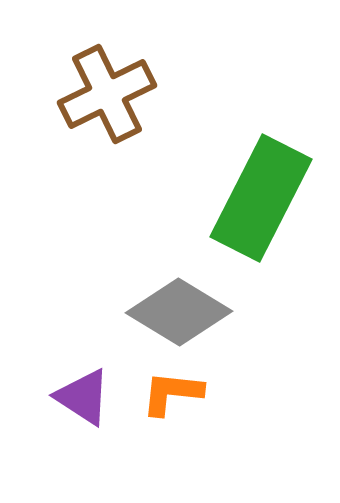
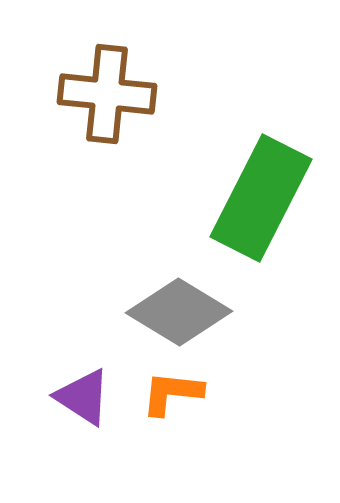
brown cross: rotated 32 degrees clockwise
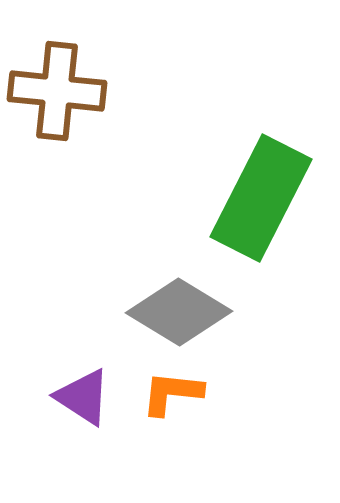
brown cross: moved 50 px left, 3 px up
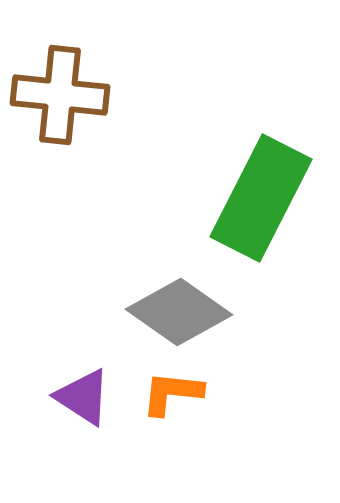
brown cross: moved 3 px right, 4 px down
gray diamond: rotated 4 degrees clockwise
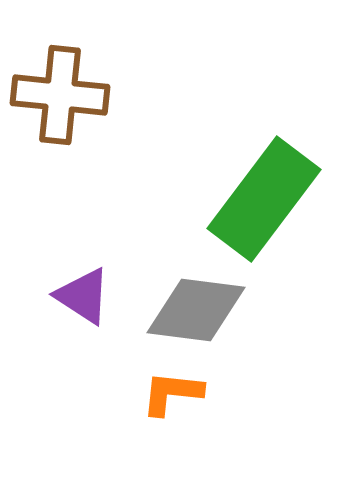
green rectangle: moved 3 px right, 1 px down; rotated 10 degrees clockwise
gray diamond: moved 17 px right, 2 px up; rotated 28 degrees counterclockwise
purple triangle: moved 101 px up
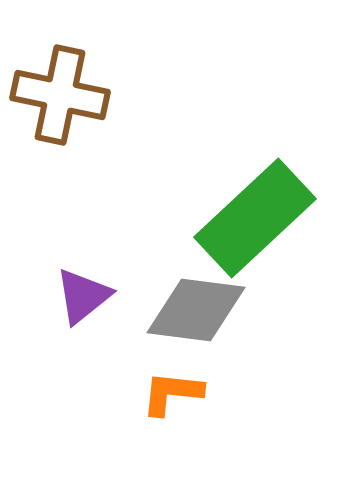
brown cross: rotated 6 degrees clockwise
green rectangle: moved 9 px left, 19 px down; rotated 10 degrees clockwise
purple triangle: rotated 48 degrees clockwise
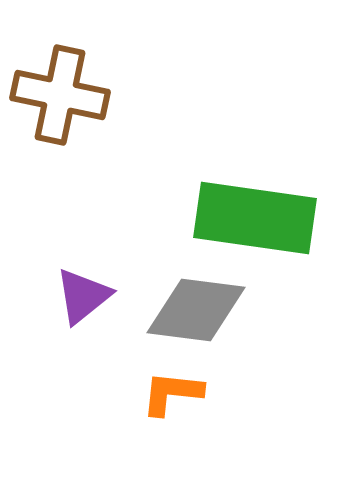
green rectangle: rotated 51 degrees clockwise
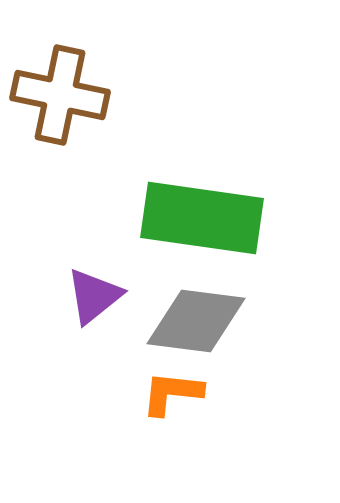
green rectangle: moved 53 px left
purple triangle: moved 11 px right
gray diamond: moved 11 px down
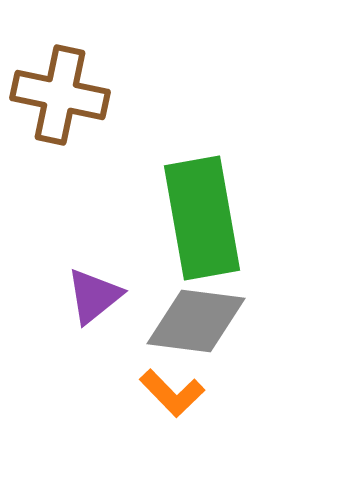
green rectangle: rotated 72 degrees clockwise
orange L-shape: rotated 140 degrees counterclockwise
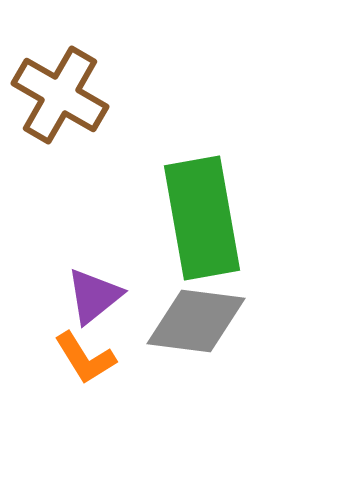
brown cross: rotated 18 degrees clockwise
orange L-shape: moved 87 px left, 35 px up; rotated 12 degrees clockwise
